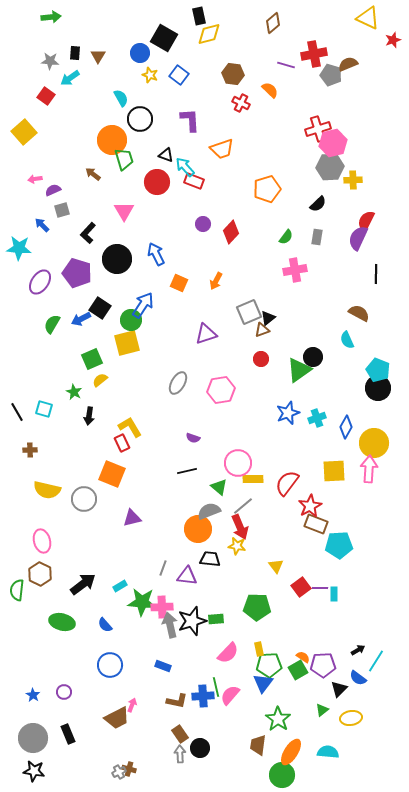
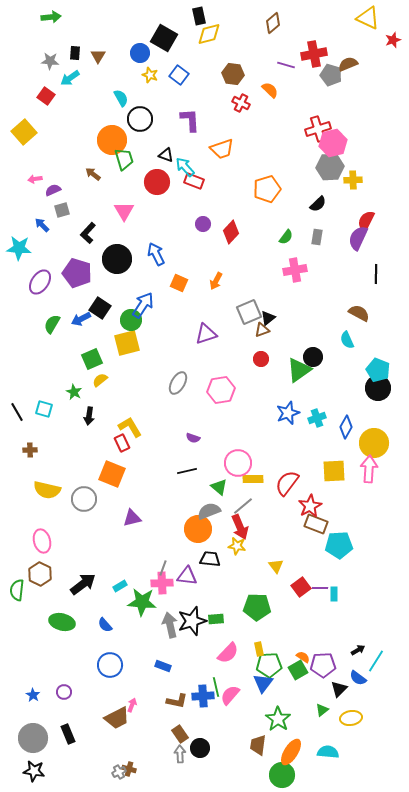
pink cross at (162, 607): moved 24 px up
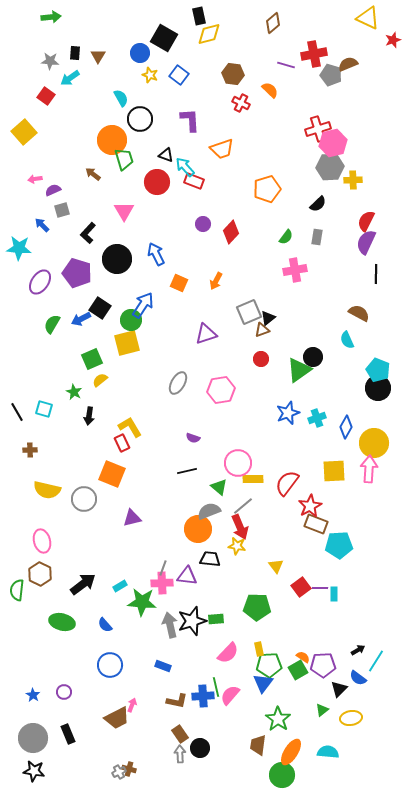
purple semicircle at (358, 238): moved 8 px right, 4 px down
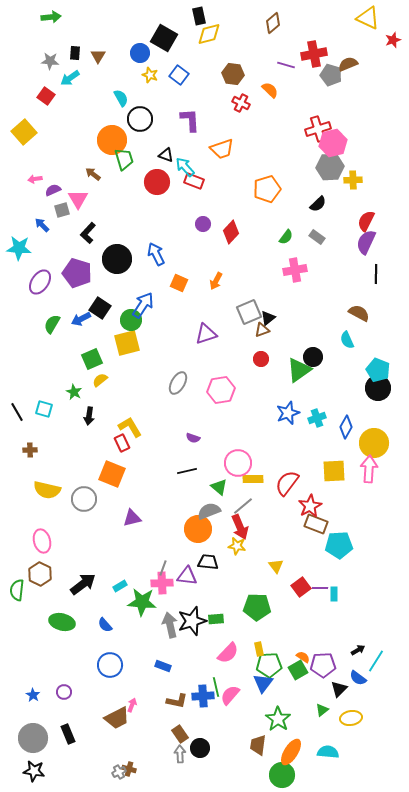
pink triangle at (124, 211): moved 46 px left, 12 px up
gray rectangle at (317, 237): rotated 63 degrees counterclockwise
black trapezoid at (210, 559): moved 2 px left, 3 px down
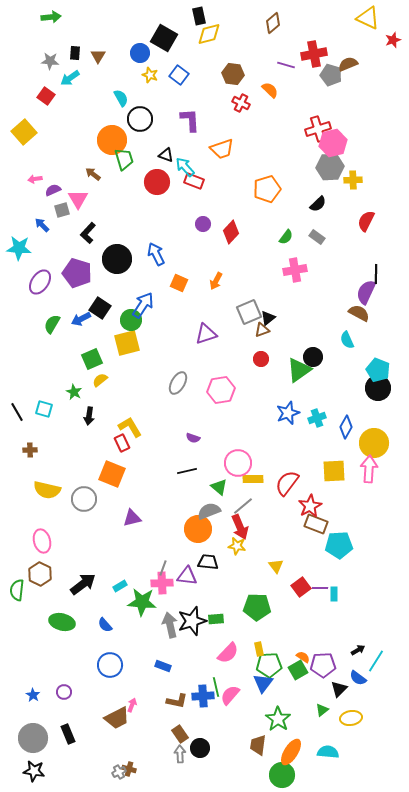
purple semicircle at (366, 242): moved 50 px down
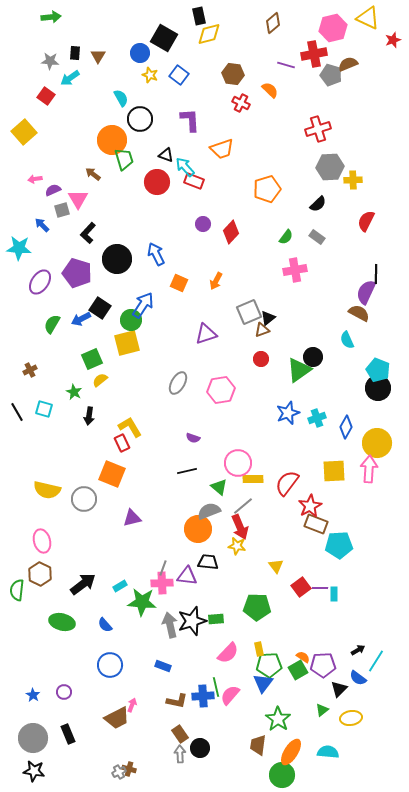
pink hexagon at (333, 143): moved 115 px up
yellow circle at (374, 443): moved 3 px right
brown cross at (30, 450): moved 80 px up; rotated 24 degrees counterclockwise
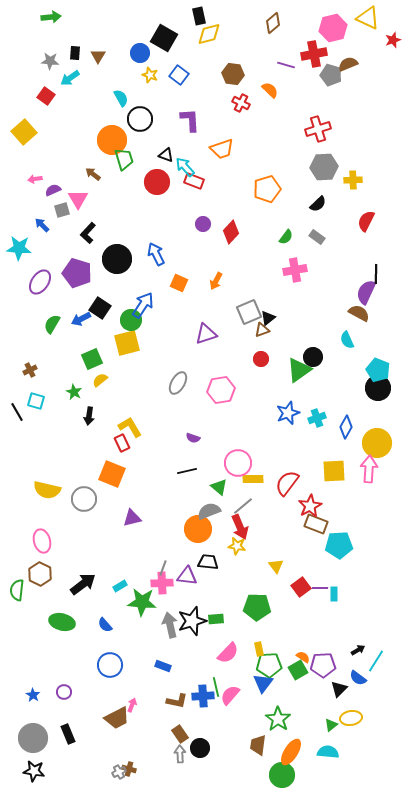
gray hexagon at (330, 167): moved 6 px left
cyan square at (44, 409): moved 8 px left, 8 px up
green triangle at (322, 710): moved 9 px right, 15 px down
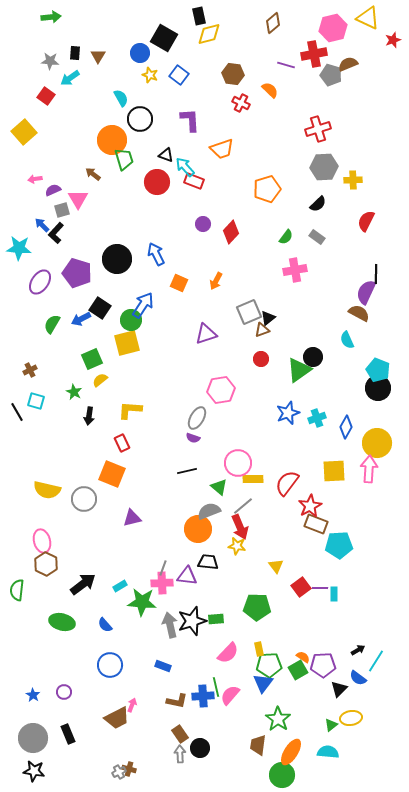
black L-shape at (88, 233): moved 32 px left
gray ellipse at (178, 383): moved 19 px right, 35 px down
yellow L-shape at (130, 427): moved 17 px up; rotated 55 degrees counterclockwise
brown hexagon at (40, 574): moved 6 px right, 10 px up
